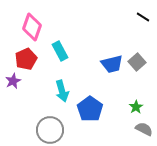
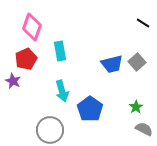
black line: moved 6 px down
cyan rectangle: rotated 18 degrees clockwise
purple star: rotated 21 degrees counterclockwise
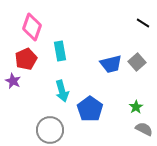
blue trapezoid: moved 1 px left
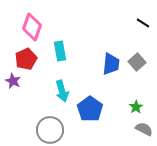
blue trapezoid: rotated 70 degrees counterclockwise
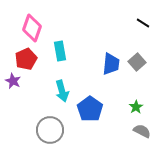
pink diamond: moved 1 px down
gray semicircle: moved 2 px left, 2 px down
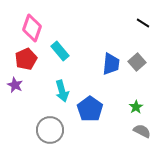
cyan rectangle: rotated 30 degrees counterclockwise
purple star: moved 2 px right, 4 px down
